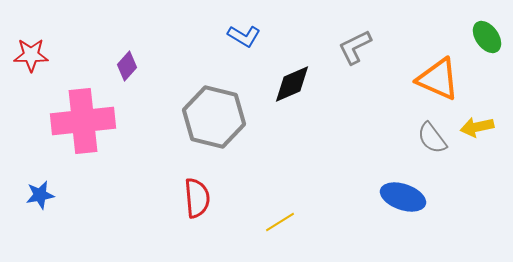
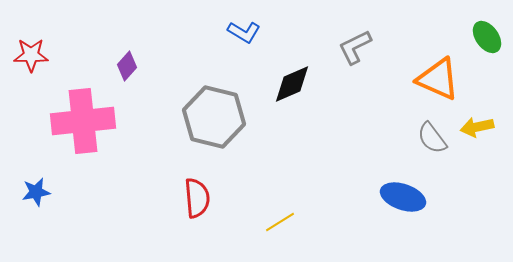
blue L-shape: moved 4 px up
blue star: moved 4 px left, 3 px up
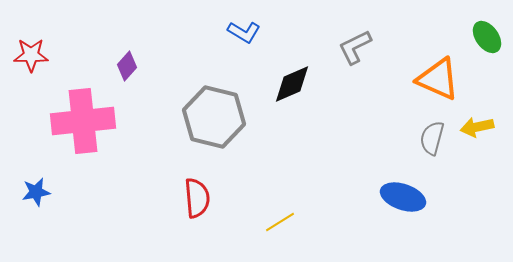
gray semicircle: rotated 52 degrees clockwise
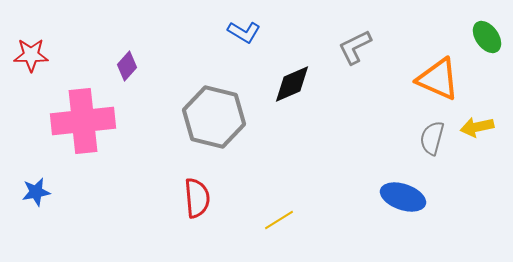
yellow line: moved 1 px left, 2 px up
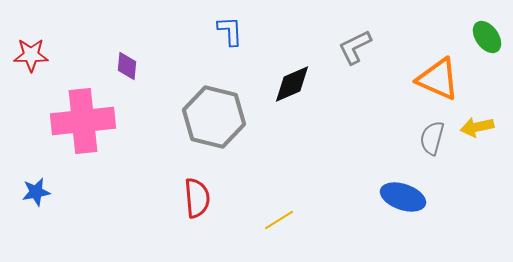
blue L-shape: moved 14 px left, 1 px up; rotated 124 degrees counterclockwise
purple diamond: rotated 36 degrees counterclockwise
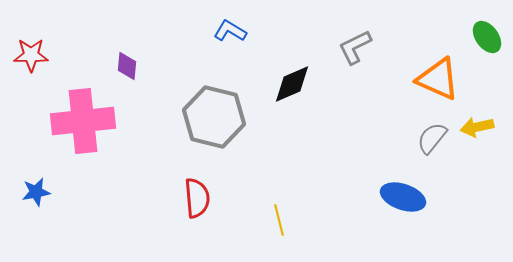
blue L-shape: rotated 56 degrees counterclockwise
gray semicircle: rotated 24 degrees clockwise
yellow line: rotated 72 degrees counterclockwise
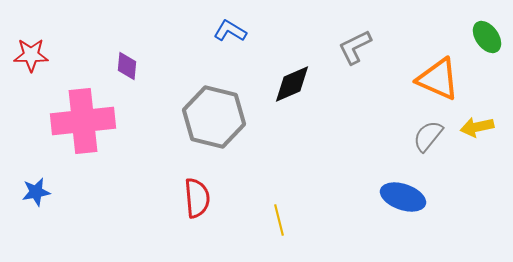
gray semicircle: moved 4 px left, 2 px up
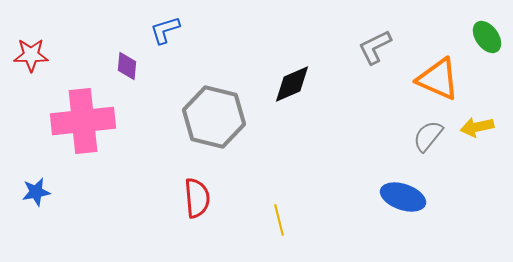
blue L-shape: moved 65 px left, 1 px up; rotated 48 degrees counterclockwise
gray L-shape: moved 20 px right
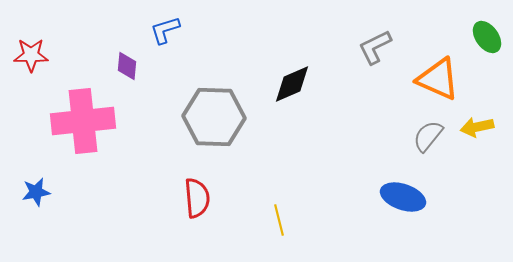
gray hexagon: rotated 12 degrees counterclockwise
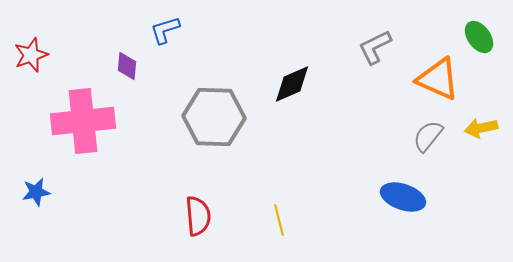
green ellipse: moved 8 px left
red star: rotated 20 degrees counterclockwise
yellow arrow: moved 4 px right, 1 px down
red semicircle: moved 1 px right, 18 px down
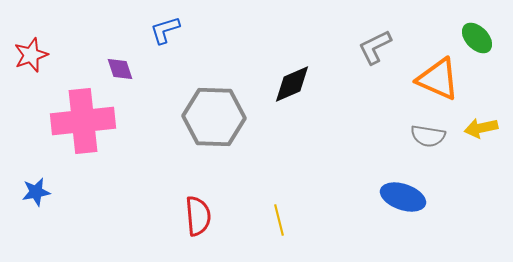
green ellipse: moved 2 px left, 1 px down; rotated 8 degrees counterclockwise
purple diamond: moved 7 px left, 3 px down; rotated 24 degrees counterclockwise
gray semicircle: rotated 120 degrees counterclockwise
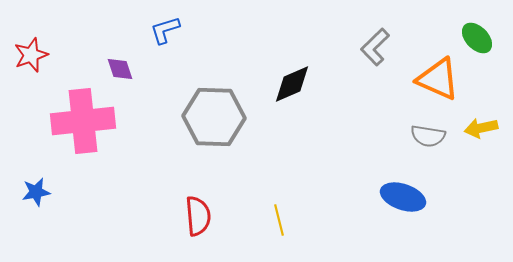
gray L-shape: rotated 18 degrees counterclockwise
